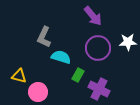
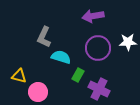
purple arrow: rotated 120 degrees clockwise
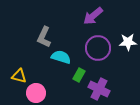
purple arrow: rotated 30 degrees counterclockwise
green rectangle: moved 1 px right
pink circle: moved 2 px left, 1 px down
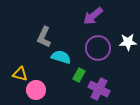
yellow triangle: moved 1 px right, 2 px up
pink circle: moved 3 px up
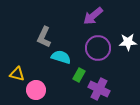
yellow triangle: moved 3 px left
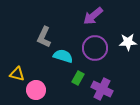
purple circle: moved 3 px left
cyan semicircle: moved 2 px right, 1 px up
green rectangle: moved 1 px left, 3 px down
purple cross: moved 3 px right
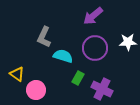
yellow triangle: rotated 21 degrees clockwise
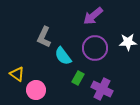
cyan semicircle: rotated 144 degrees counterclockwise
